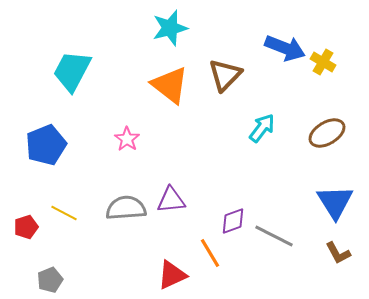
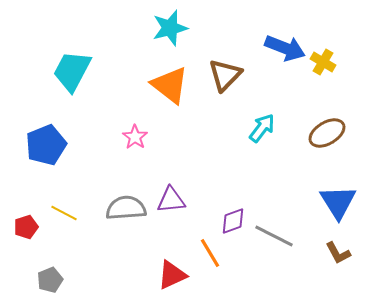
pink star: moved 8 px right, 2 px up
blue triangle: moved 3 px right
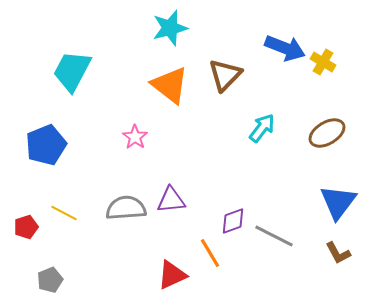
blue triangle: rotated 9 degrees clockwise
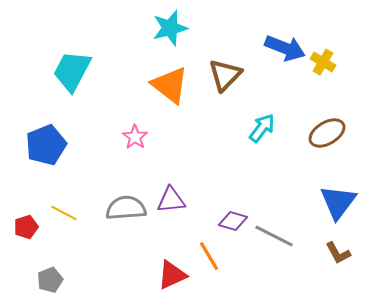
purple diamond: rotated 36 degrees clockwise
orange line: moved 1 px left, 3 px down
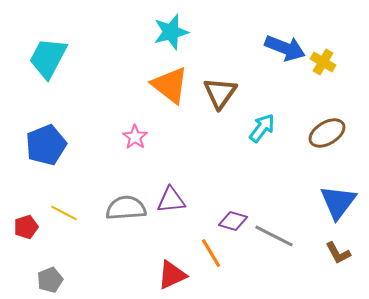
cyan star: moved 1 px right, 4 px down
cyan trapezoid: moved 24 px left, 13 px up
brown triangle: moved 5 px left, 18 px down; rotated 9 degrees counterclockwise
orange line: moved 2 px right, 3 px up
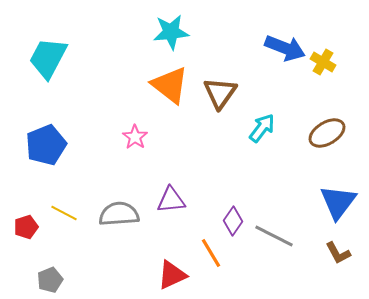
cyan star: rotated 9 degrees clockwise
gray semicircle: moved 7 px left, 6 px down
purple diamond: rotated 72 degrees counterclockwise
